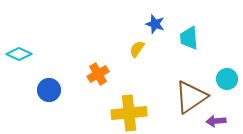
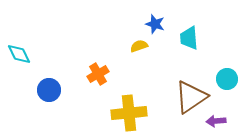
yellow semicircle: moved 2 px right, 3 px up; rotated 36 degrees clockwise
cyan diamond: rotated 40 degrees clockwise
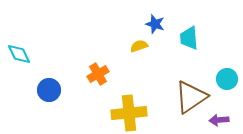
purple arrow: moved 3 px right, 1 px up
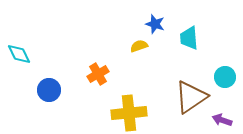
cyan circle: moved 2 px left, 2 px up
purple arrow: moved 3 px right; rotated 24 degrees clockwise
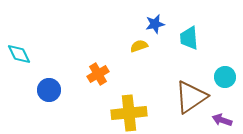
blue star: rotated 30 degrees counterclockwise
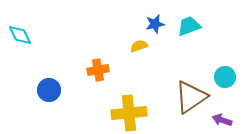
cyan trapezoid: moved 12 px up; rotated 75 degrees clockwise
cyan diamond: moved 1 px right, 19 px up
orange cross: moved 4 px up; rotated 20 degrees clockwise
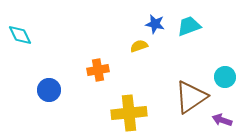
blue star: rotated 24 degrees clockwise
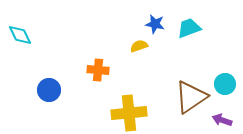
cyan trapezoid: moved 2 px down
orange cross: rotated 15 degrees clockwise
cyan circle: moved 7 px down
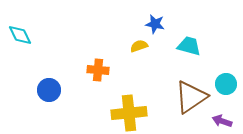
cyan trapezoid: moved 18 px down; rotated 35 degrees clockwise
cyan circle: moved 1 px right
purple arrow: moved 1 px down
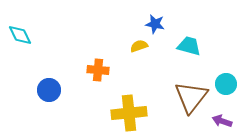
brown triangle: rotated 18 degrees counterclockwise
